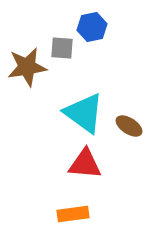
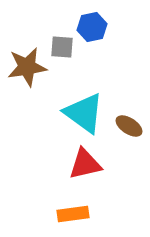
gray square: moved 1 px up
red triangle: rotated 18 degrees counterclockwise
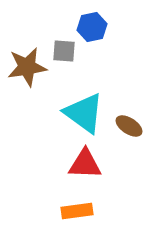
gray square: moved 2 px right, 4 px down
red triangle: rotated 15 degrees clockwise
orange rectangle: moved 4 px right, 3 px up
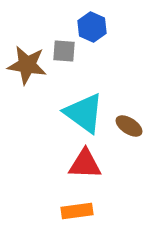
blue hexagon: rotated 24 degrees counterclockwise
brown star: moved 2 px up; rotated 18 degrees clockwise
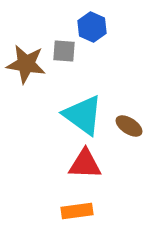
brown star: moved 1 px left, 1 px up
cyan triangle: moved 1 px left, 2 px down
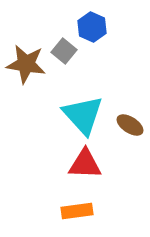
gray square: rotated 35 degrees clockwise
cyan triangle: rotated 12 degrees clockwise
brown ellipse: moved 1 px right, 1 px up
